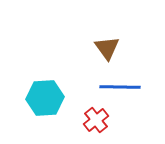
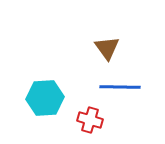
red cross: moved 6 px left; rotated 35 degrees counterclockwise
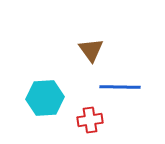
brown triangle: moved 16 px left, 2 px down
red cross: rotated 25 degrees counterclockwise
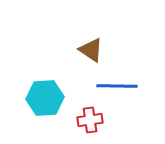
brown triangle: rotated 20 degrees counterclockwise
blue line: moved 3 px left, 1 px up
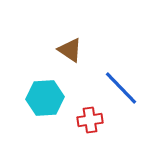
brown triangle: moved 21 px left
blue line: moved 4 px right, 2 px down; rotated 45 degrees clockwise
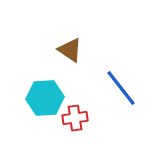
blue line: rotated 6 degrees clockwise
red cross: moved 15 px left, 2 px up
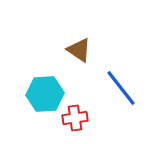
brown triangle: moved 9 px right
cyan hexagon: moved 4 px up
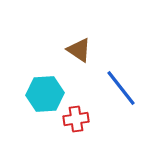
red cross: moved 1 px right, 1 px down
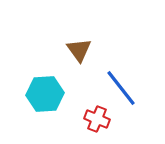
brown triangle: rotated 20 degrees clockwise
red cross: moved 21 px right; rotated 30 degrees clockwise
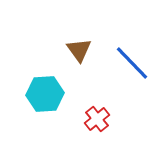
blue line: moved 11 px right, 25 px up; rotated 6 degrees counterclockwise
red cross: rotated 30 degrees clockwise
